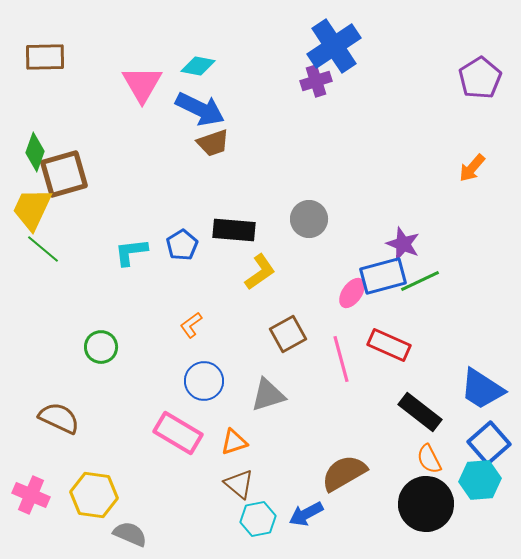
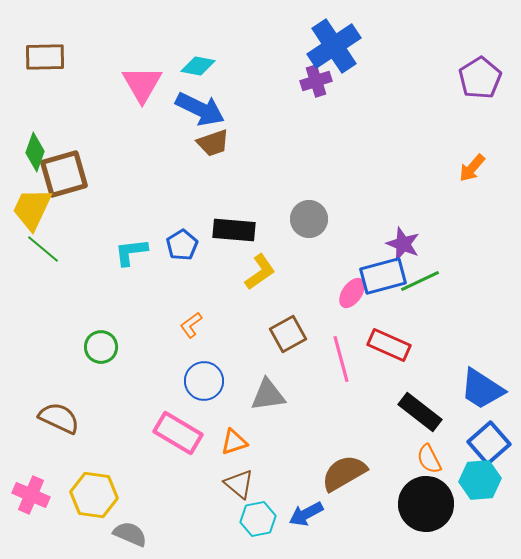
gray triangle at (268, 395): rotated 9 degrees clockwise
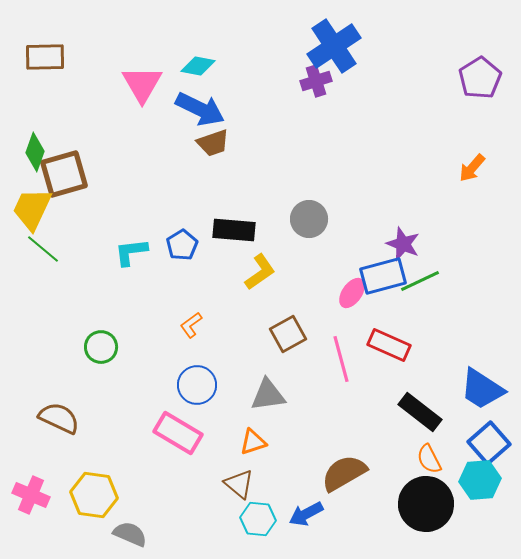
blue circle at (204, 381): moved 7 px left, 4 px down
orange triangle at (234, 442): moved 19 px right
cyan hexagon at (258, 519): rotated 16 degrees clockwise
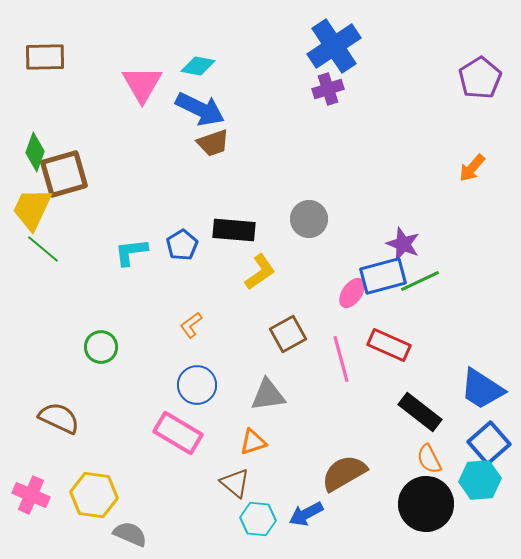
purple cross at (316, 81): moved 12 px right, 8 px down
brown triangle at (239, 484): moved 4 px left, 1 px up
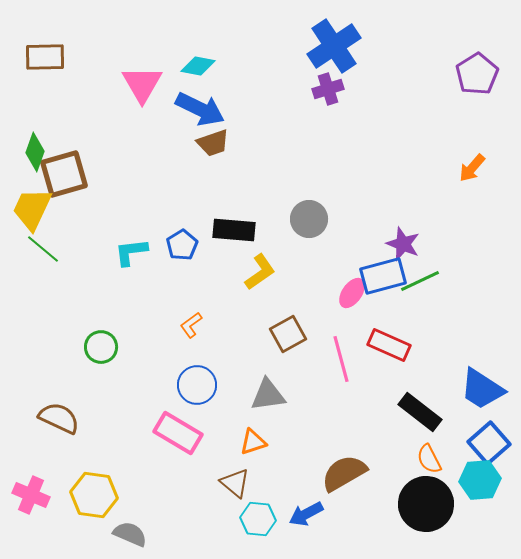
purple pentagon at (480, 78): moved 3 px left, 4 px up
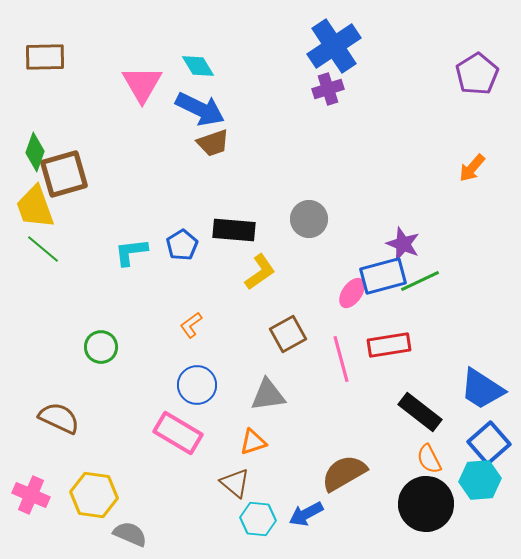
cyan diamond at (198, 66): rotated 48 degrees clockwise
yellow trapezoid at (32, 209): moved 3 px right, 2 px up; rotated 45 degrees counterclockwise
red rectangle at (389, 345): rotated 33 degrees counterclockwise
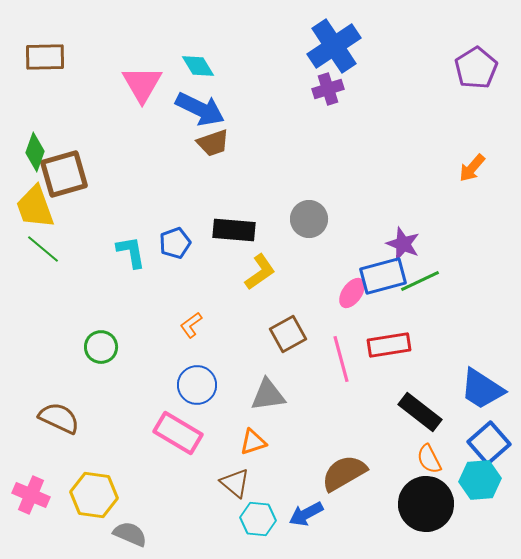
purple pentagon at (477, 74): moved 1 px left, 6 px up
blue pentagon at (182, 245): moved 7 px left, 2 px up; rotated 12 degrees clockwise
cyan L-shape at (131, 252): rotated 87 degrees clockwise
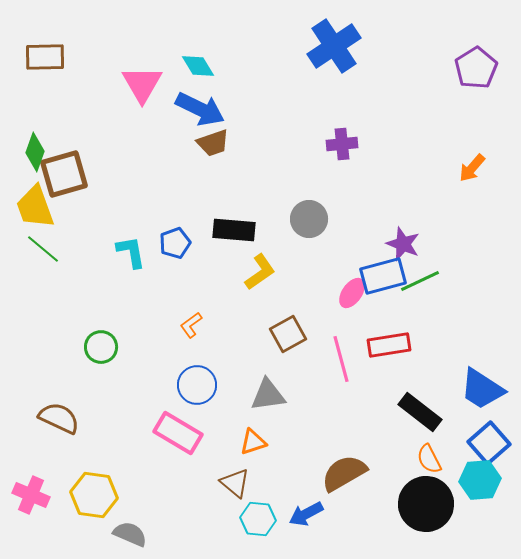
purple cross at (328, 89): moved 14 px right, 55 px down; rotated 12 degrees clockwise
